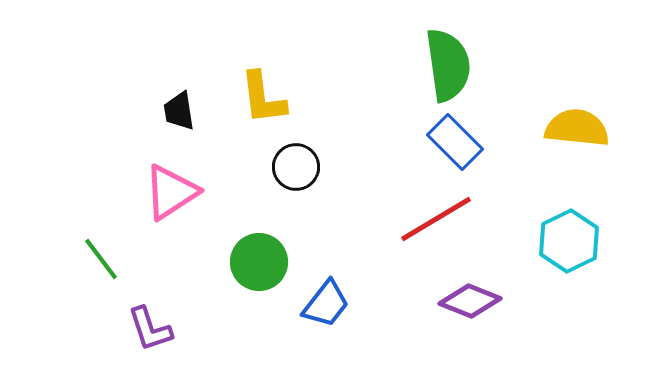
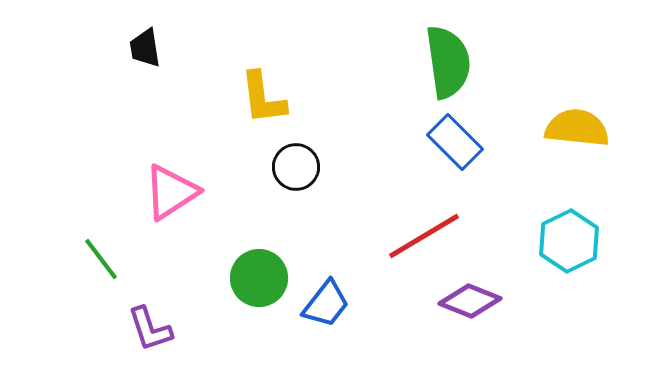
green semicircle: moved 3 px up
black trapezoid: moved 34 px left, 63 px up
red line: moved 12 px left, 17 px down
green circle: moved 16 px down
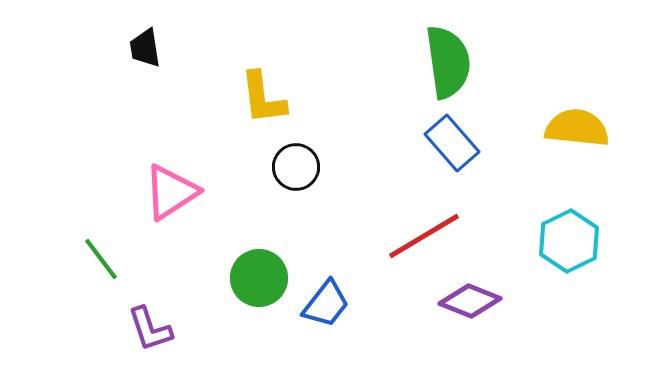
blue rectangle: moved 3 px left, 1 px down; rotated 4 degrees clockwise
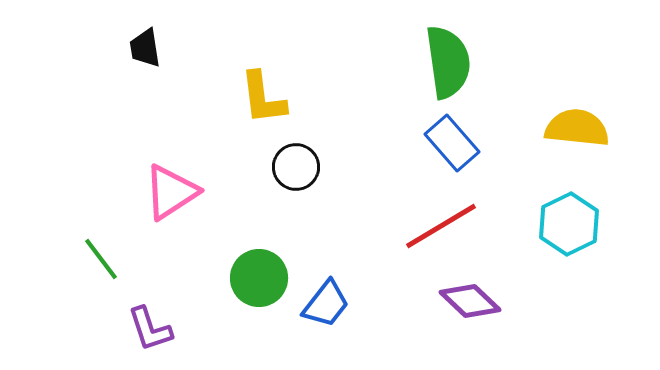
red line: moved 17 px right, 10 px up
cyan hexagon: moved 17 px up
purple diamond: rotated 22 degrees clockwise
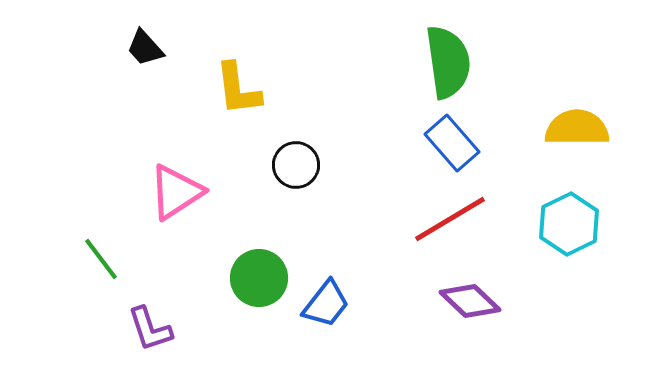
black trapezoid: rotated 33 degrees counterclockwise
yellow L-shape: moved 25 px left, 9 px up
yellow semicircle: rotated 6 degrees counterclockwise
black circle: moved 2 px up
pink triangle: moved 5 px right
red line: moved 9 px right, 7 px up
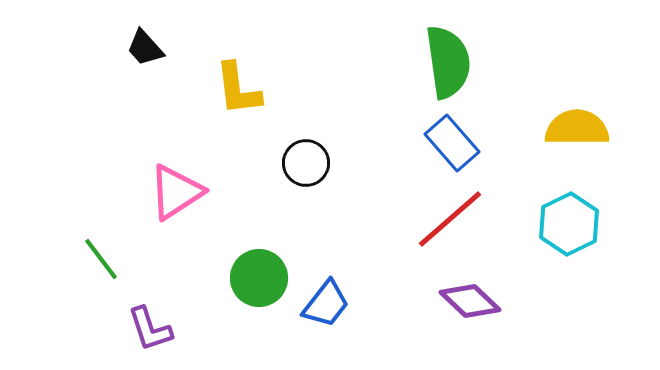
black circle: moved 10 px right, 2 px up
red line: rotated 10 degrees counterclockwise
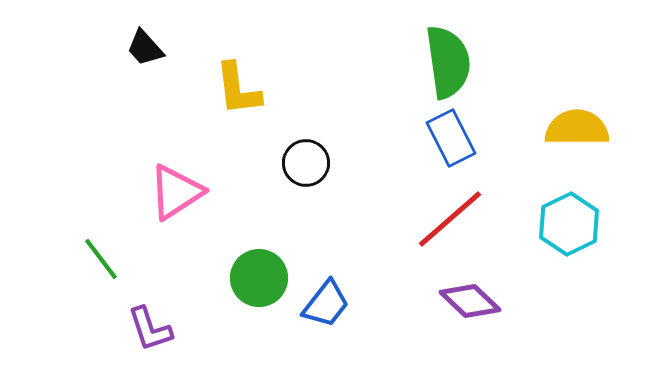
blue rectangle: moved 1 px left, 5 px up; rotated 14 degrees clockwise
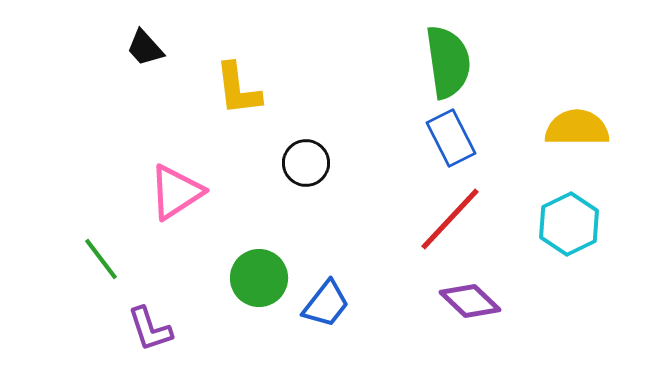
red line: rotated 6 degrees counterclockwise
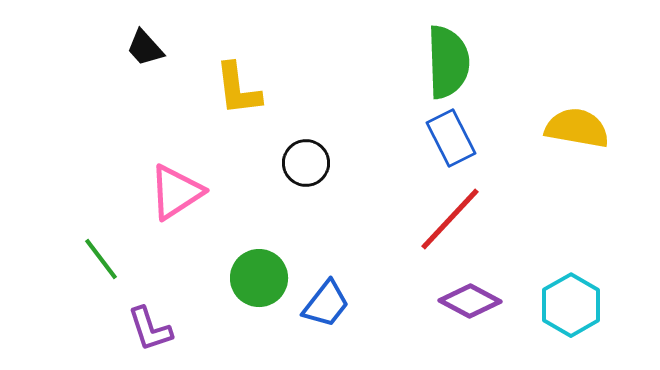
green semicircle: rotated 6 degrees clockwise
yellow semicircle: rotated 10 degrees clockwise
cyan hexagon: moved 2 px right, 81 px down; rotated 4 degrees counterclockwise
purple diamond: rotated 16 degrees counterclockwise
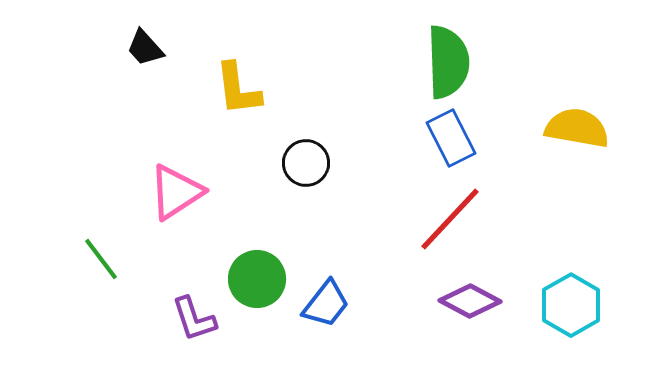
green circle: moved 2 px left, 1 px down
purple L-shape: moved 44 px right, 10 px up
